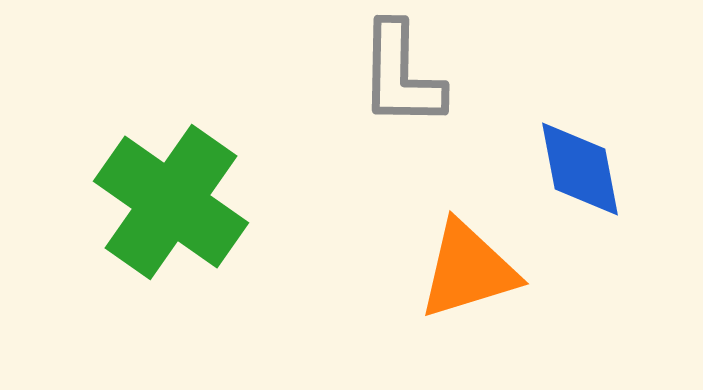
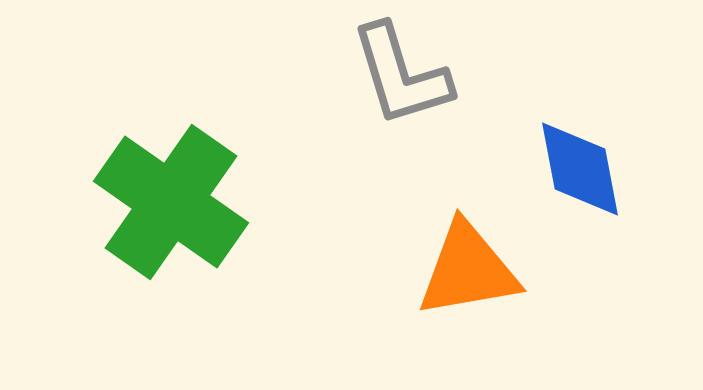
gray L-shape: rotated 18 degrees counterclockwise
orange triangle: rotated 7 degrees clockwise
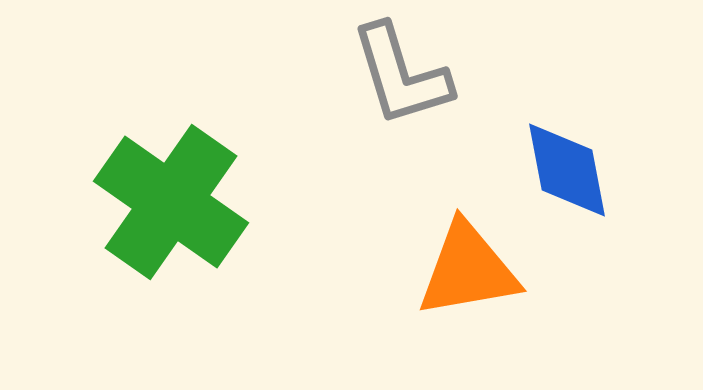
blue diamond: moved 13 px left, 1 px down
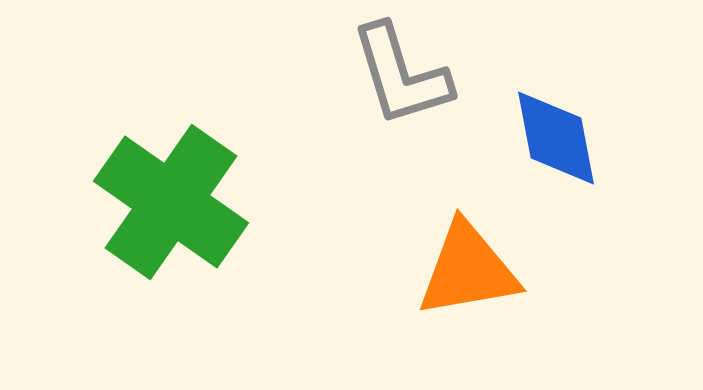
blue diamond: moved 11 px left, 32 px up
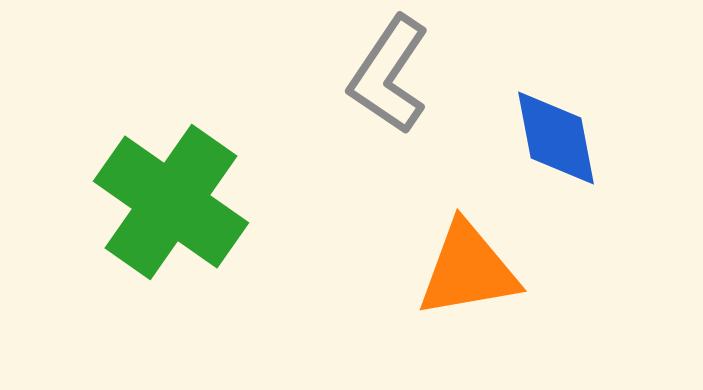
gray L-shape: moved 12 px left; rotated 51 degrees clockwise
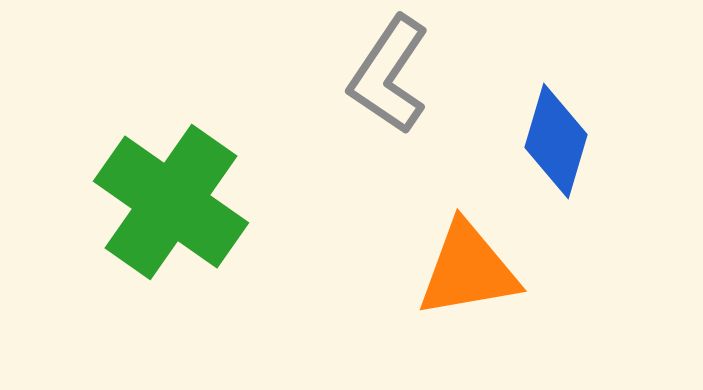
blue diamond: moved 3 px down; rotated 27 degrees clockwise
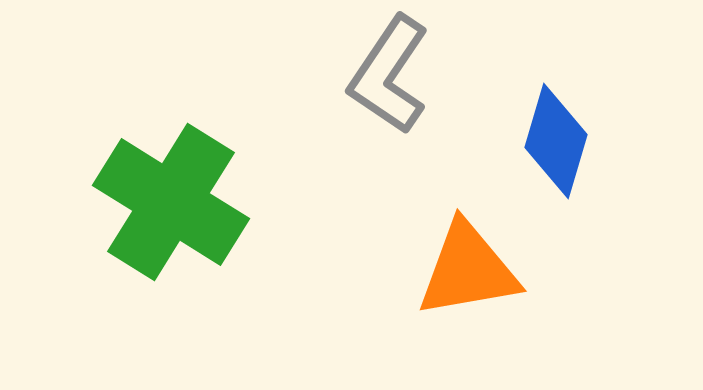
green cross: rotated 3 degrees counterclockwise
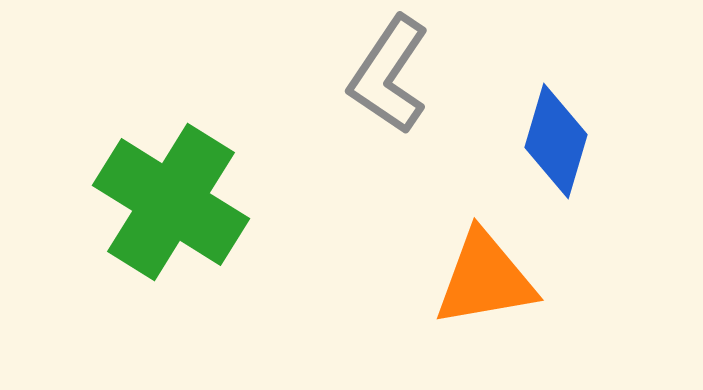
orange triangle: moved 17 px right, 9 px down
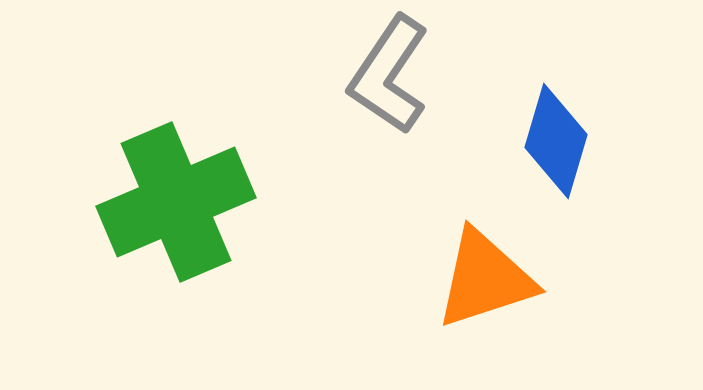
green cross: moved 5 px right; rotated 35 degrees clockwise
orange triangle: rotated 8 degrees counterclockwise
